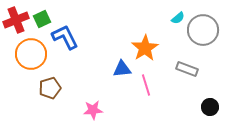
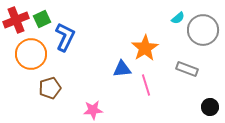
blue L-shape: rotated 52 degrees clockwise
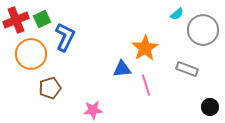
cyan semicircle: moved 1 px left, 4 px up
